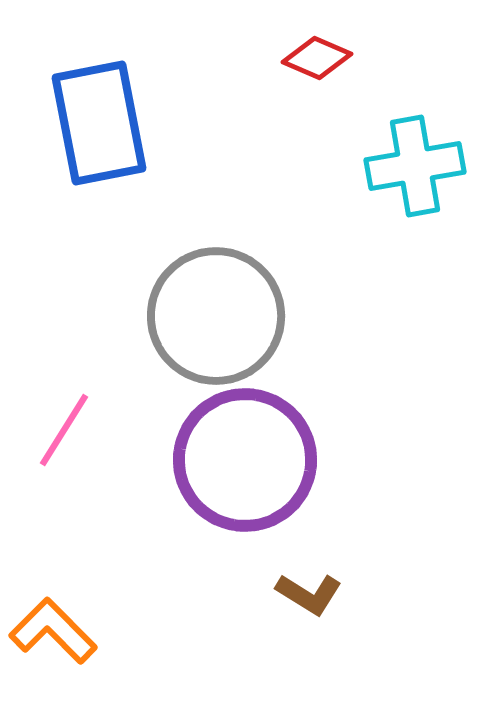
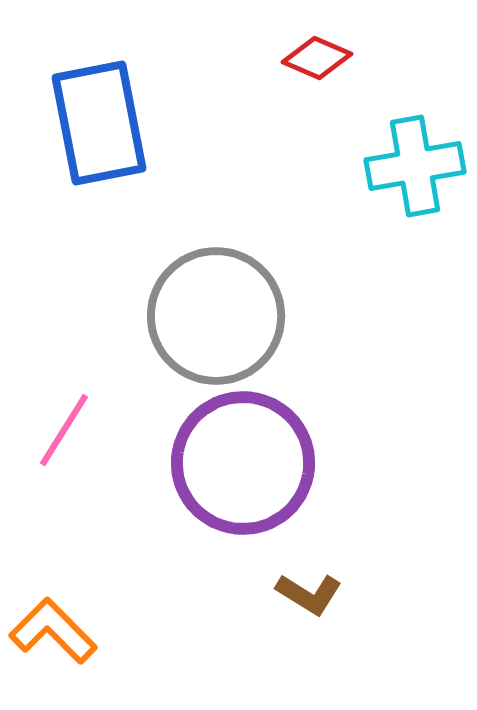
purple circle: moved 2 px left, 3 px down
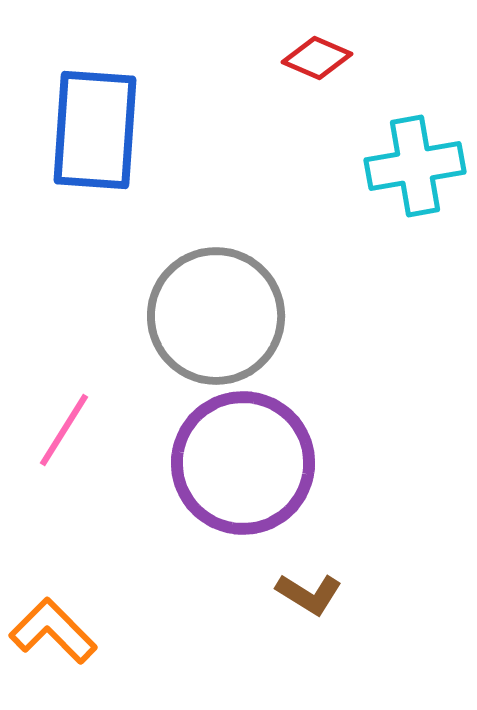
blue rectangle: moved 4 px left, 7 px down; rotated 15 degrees clockwise
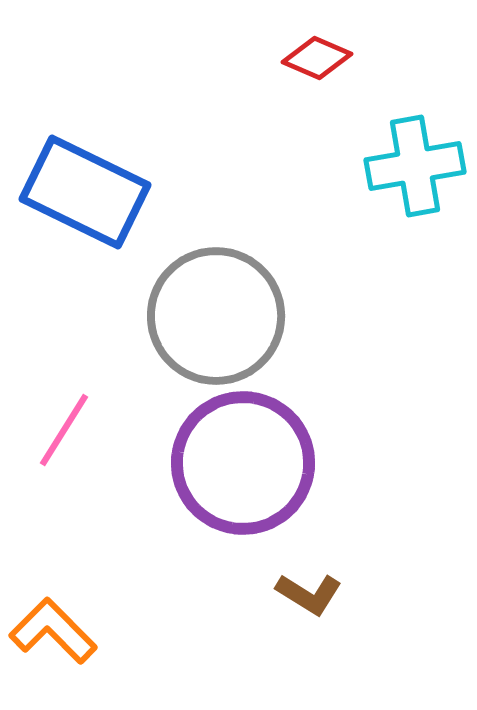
blue rectangle: moved 10 px left, 62 px down; rotated 68 degrees counterclockwise
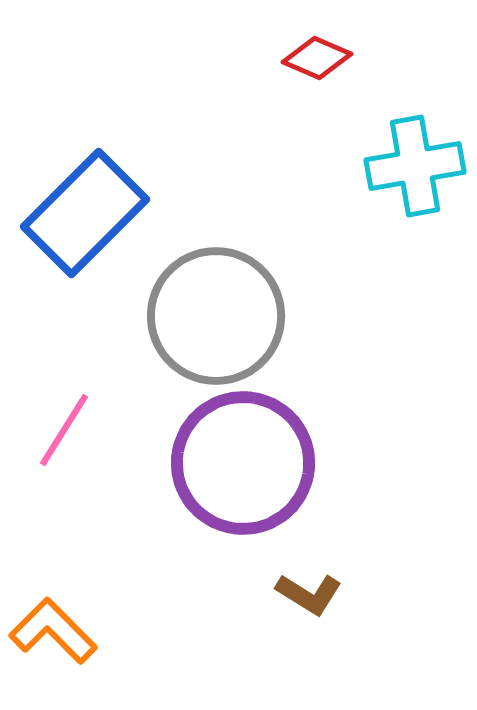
blue rectangle: moved 21 px down; rotated 71 degrees counterclockwise
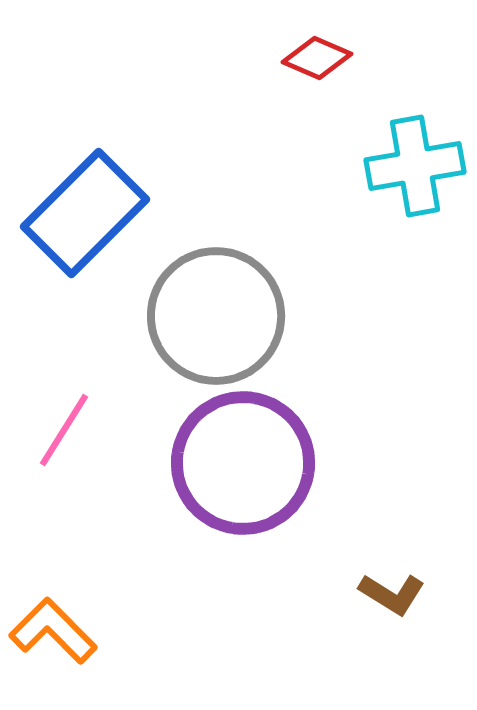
brown L-shape: moved 83 px right
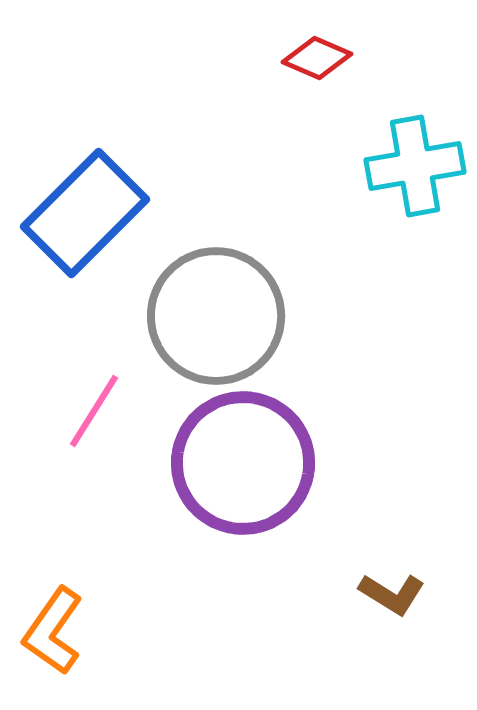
pink line: moved 30 px right, 19 px up
orange L-shape: rotated 100 degrees counterclockwise
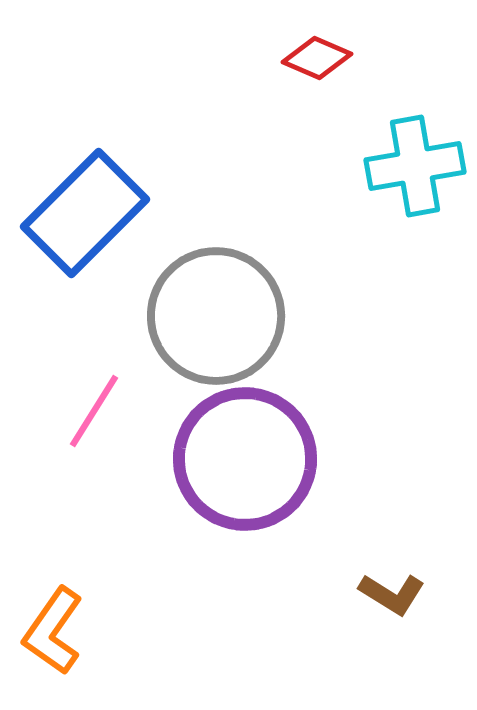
purple circle: moved 2 px right, 4 px up
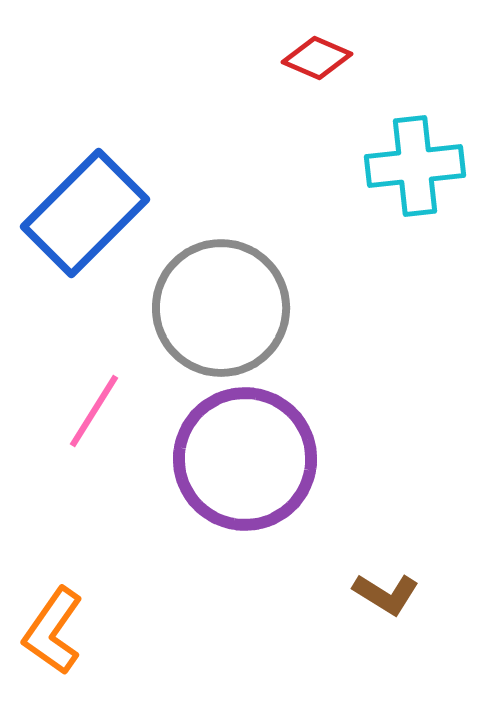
cyan cross: rotated 4 degrees clockwise
gray circle: moved 5 px right, 8 px up
brown L-shape: moved 6 px left
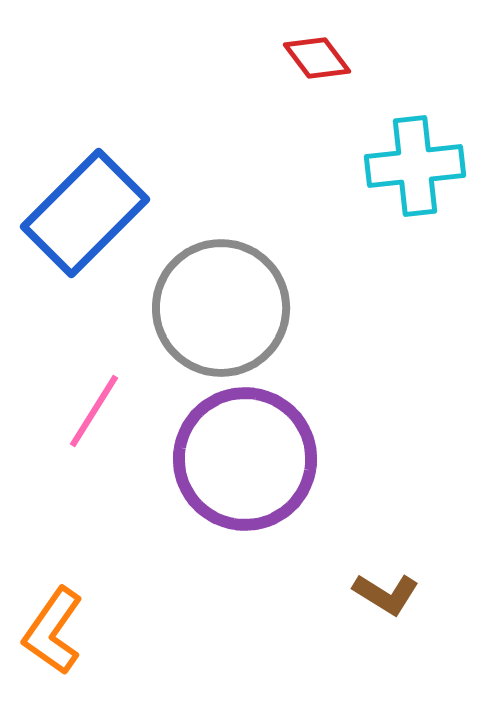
red diamond: rotated 30 degrees clockwise
